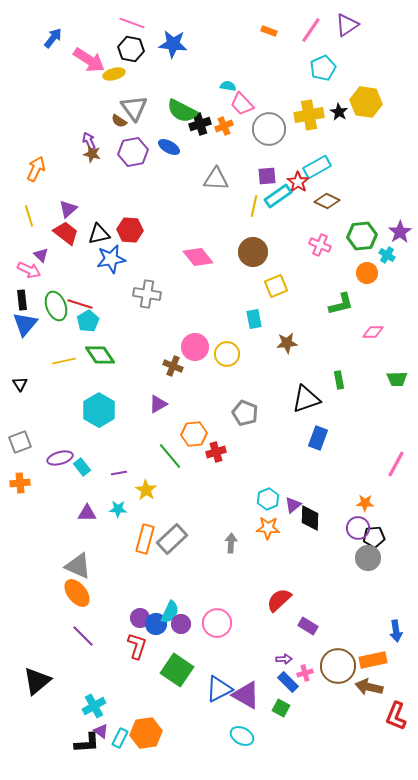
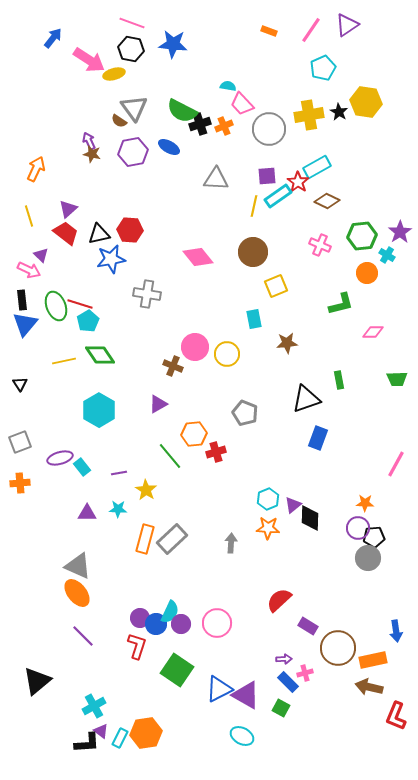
brown circle at (338, 666): moved 18 px up
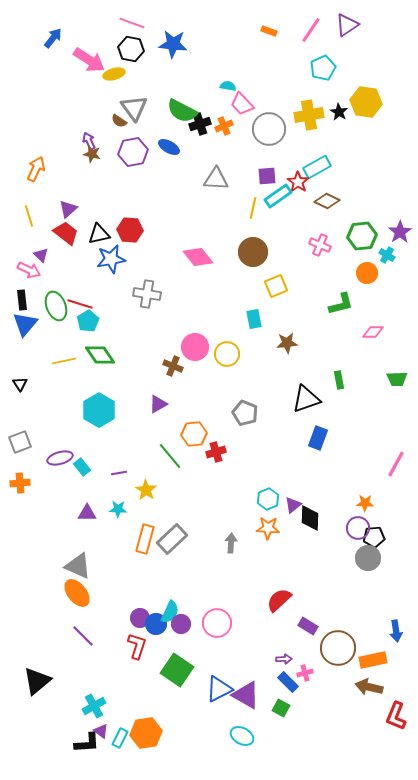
yellow line at (254, 206): moved 1 px left, 2 px down
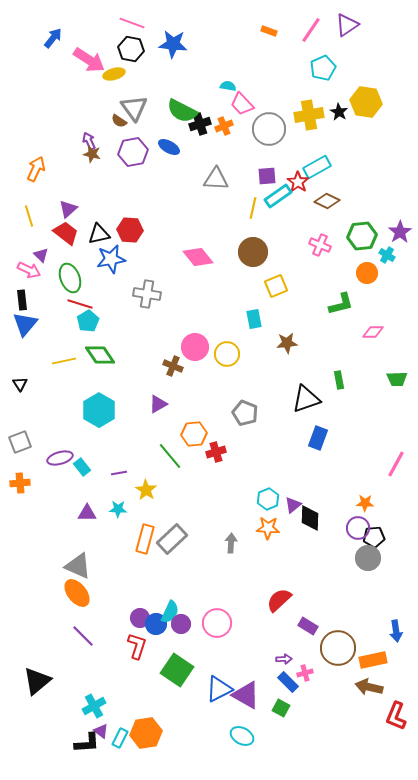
green ellipse at (56, 306): moved 14 px right, 28 px up
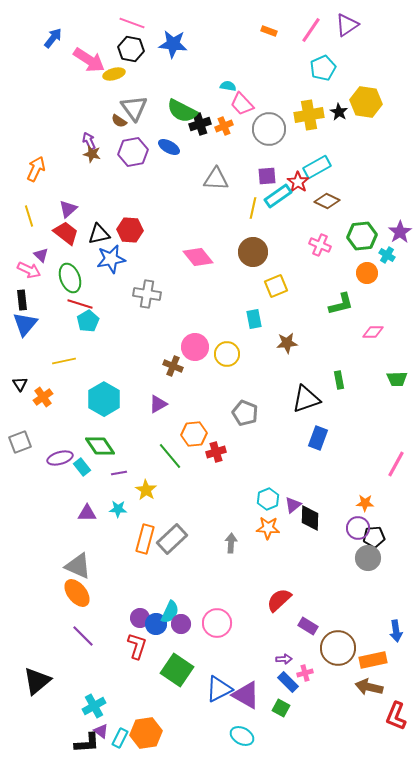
green diamond at (100, 355): moved 91 px down
cyan hexagon at (99, 410): moved 5 px right, 11 px up
orange cross at (20, 483): moved 23 px right, 86 px up; rotated 30 degrees counterclockwise
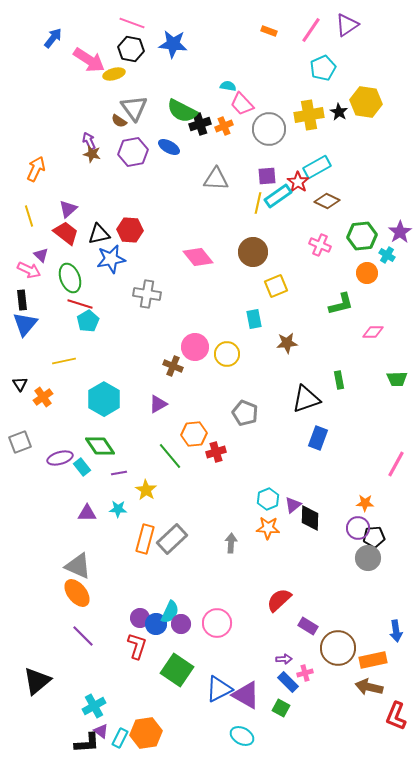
yellow line at (253, 208): moved 5 px right, 5 px up
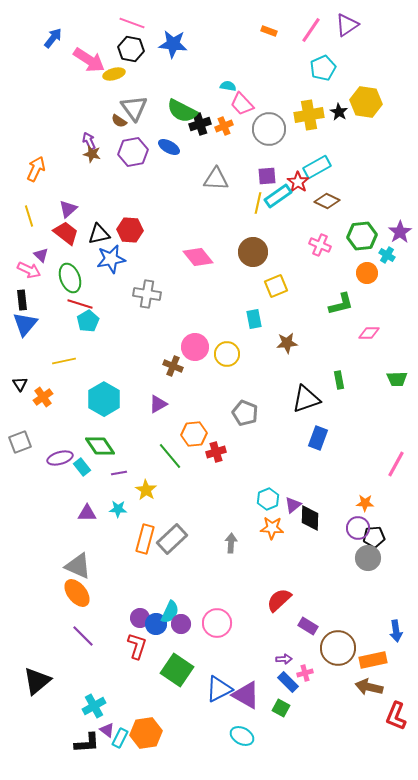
pink diamond at (373, 332): moved 4 px left, 1 px down
orange star at (268, 528): moved 4 px right
purple triangle at (101, 731): moved 6 px right, 1 px up
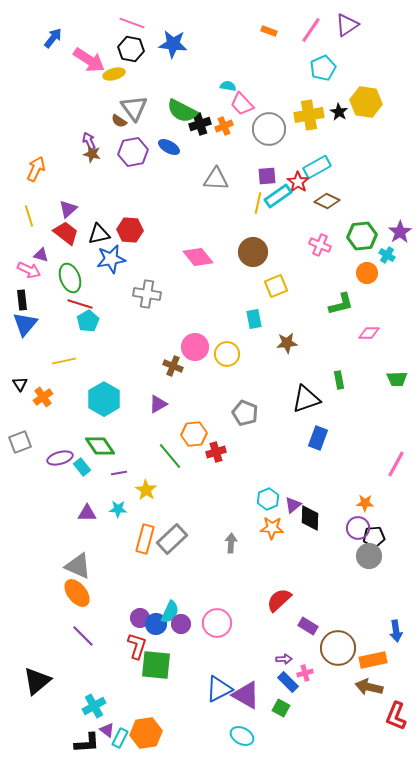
purple triangle at (41, 255): rotated 28 degrees counterclockwise
gray circle at (368, 558): moved 1 px right, 2 px up
green square at (177, 670): moved 21 px left, 5 px up; rotated 28 degrees counterclockwise
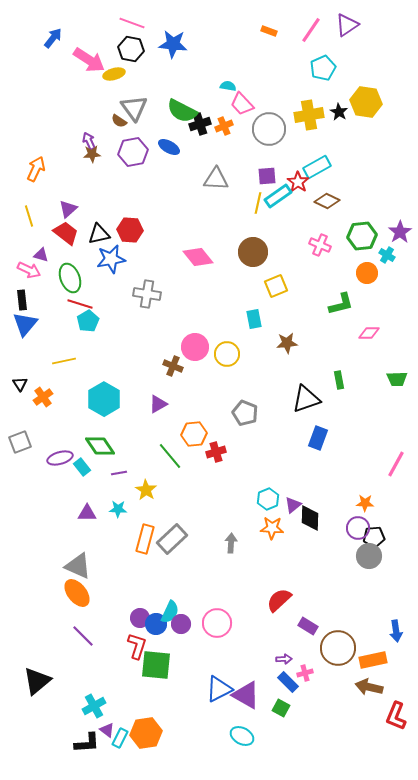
brown star at (92, 154): rotated 18 degrees counterclockwise
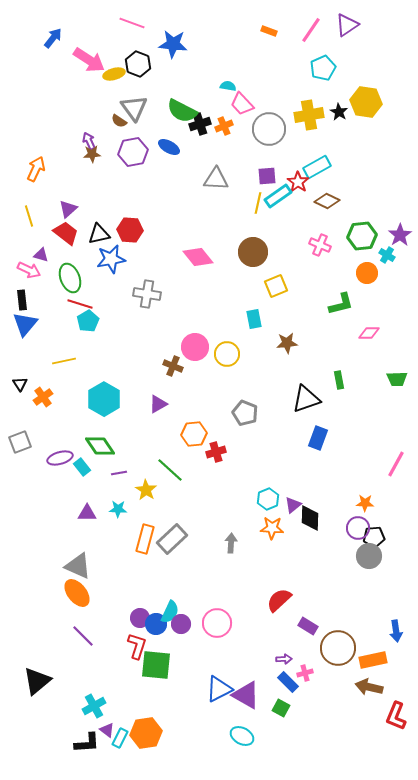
black hexagon at (131, 49): moved 7 px right, 15 px down; rotated 10 degrees clockwise
purple star at (400, 232): moved 3 px down
green line at (170, 456): moved 14 px down; rotated 8 degrees counterclockwise
